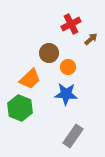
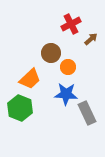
brown circle: moved 2 px right
gray rectangle: moved 14 px right, 23 px up; rotated 60 degrees counterclockwise
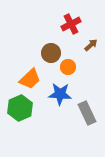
brown arrow: moved 6 px down
blue star: moved 6 px left
green hexagon: rotated 15 degrees clockwise
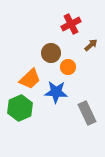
blue star: moved 4 px left, 2 px up
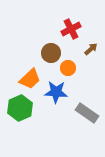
red cross: moved 5 px down
brown arrow: moved 4 px down
orange circle: moved 1 px down
gray rectangle: rotated 30 degrees counterclockwise
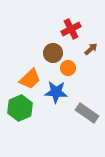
brown circle: moved 2 px right
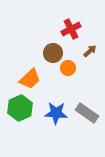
brown arrow: moved 1 px left, 2 px down
blue star: moved 21 px down
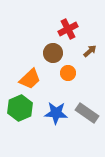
red cross: moved 3 px left
orange circle: moved 5 px down
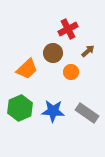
brown arrow: moved 2 px left
orange circle: moved 3 px right, 1 px up
orange trapezoid: moved 3 px left, 10 px up
blue star: moved 3 px left, 2 px up
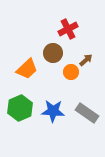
brown arrow: moved 2 px left, 9 px down
